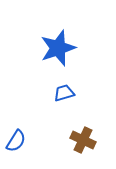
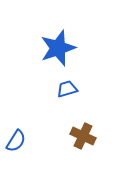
blue trapezoid: moved 3 px right, 4 px up
brown cross: moved 4 px up
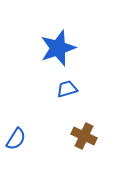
brown cross: moved 1 px right
blue semicircle: moved 2 px up
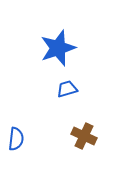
blue semicircle: rotated 25 degrees counterclockwise
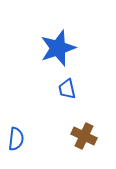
blue trapezoid: rotated 85 degrees counterclockwise
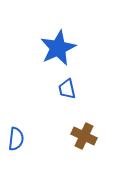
blue star: rotated 6 degrees counterclockwise
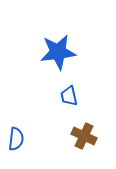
blue star: moved 4 px down; rotated 18 degrees clockwise
blue trapezoid: moved 2 px right, 7 px down
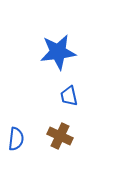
brown cross: moved 24 px left
